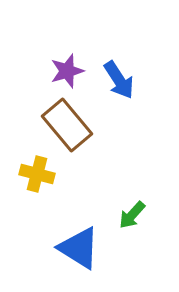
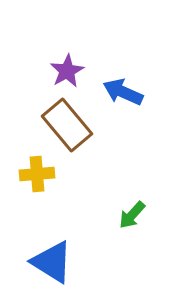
purple star: rotated 12 degrees counterclockwise
blue arrow: moved 4 px right, 12 px down; rotated 147 degrees clockwise
yellow cross: rotated 20 degrees counterclockwise
blue triangle: moved 27 px left, 14 px down
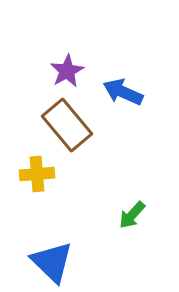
blue triangle: rotated 12 degrees clockwise
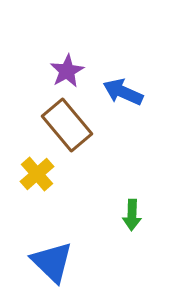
yellow cross: rotated 36 degrees counterclockwise
green arrow: rotated 40 degrees counterclockwise
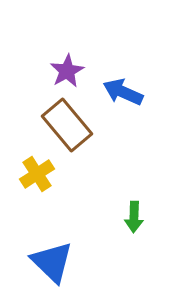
yellow cross: rotated 8 degrees clockwise
green arrow: moved 2 px right, 2 px down
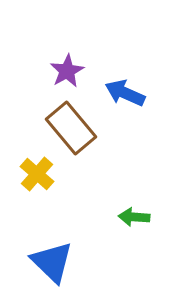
blue arrow: moved 2 px right, 1 px down
brown rectangle: moved 4 px right, 3 px down
yellow cross: rotated 16 degrees counterclockwise
green arrow: rotated 92 degrees clockwise
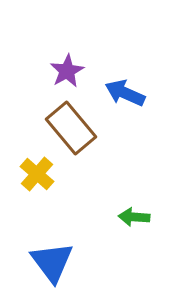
blue triangle: rotated 9 degrees clockwise
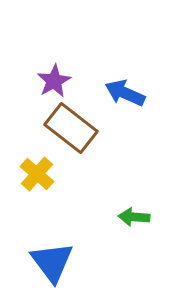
purple star: moved 13 px left, 10 px down
brown rectangle: rotated 12 degrees counterclockwise
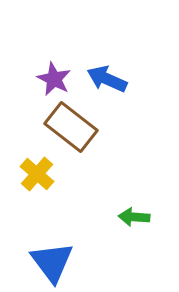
purple star: moved 2 px up; rotated 16 degrees counterclockwise
blue arrow: moved 18 px left, 14 px up
brown rectangle: moved 1 px up
